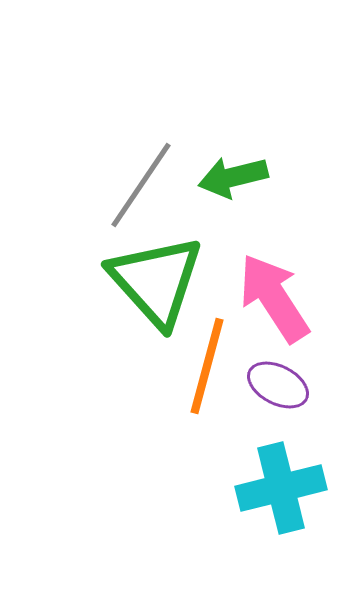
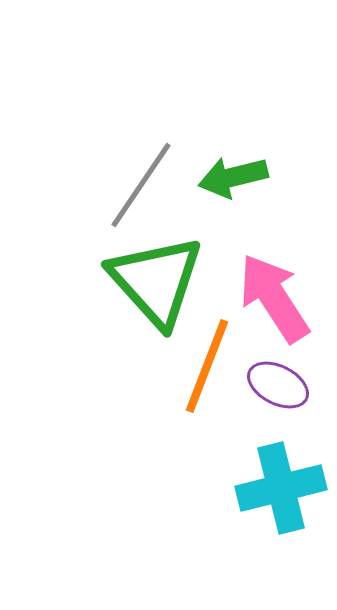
orange line: rotated 6 degrees clockwise
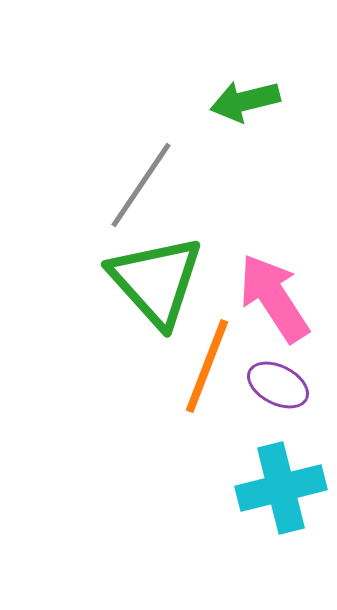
green arrow: moved 12 px right, 76 px up
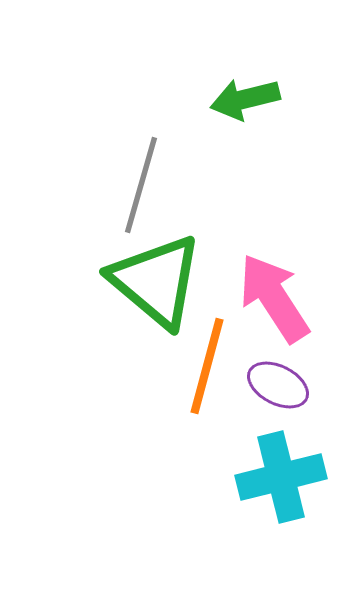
green arrow: moved 2 px up
gray line: rotated 18 degrees counterclockwise
green triangle: rotated 8 degrees counterclockwise
orange line: rotated 6 degrees counterclockwise
cyan cross: moved 11 px up
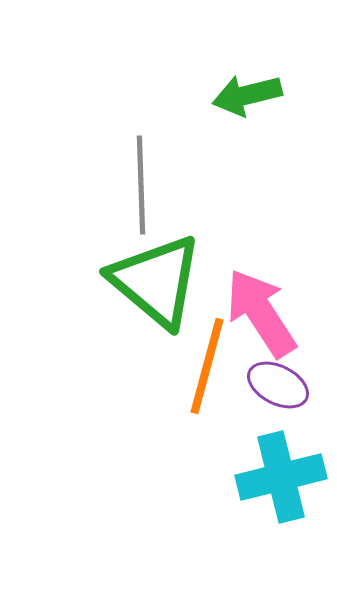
green arrow: moved 2 px right, 4 px up
gray line: rotated 18 degrees counterclockwise
pink arrow: moved 13 px left, 15 px down
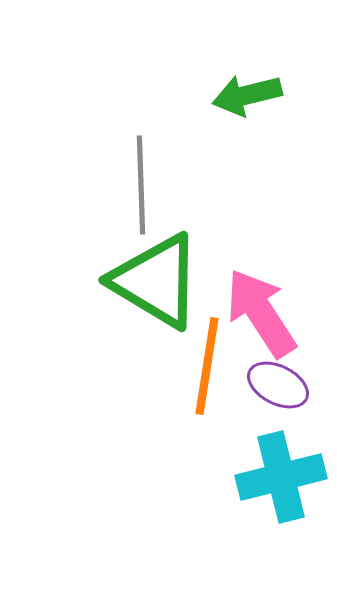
green triangle: rotated 9 degrees counterclockwise
orange line: rotated 6 degrees counterclockwise
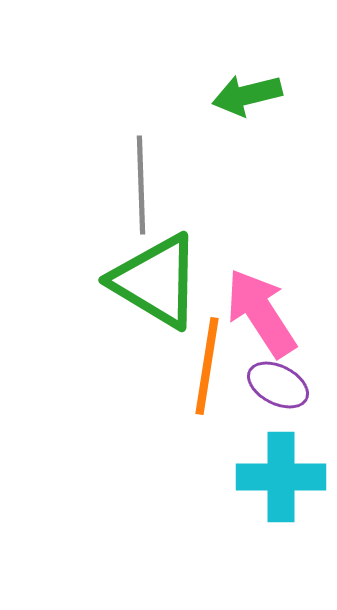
cyan cross: rotated 14 degrees clockwise
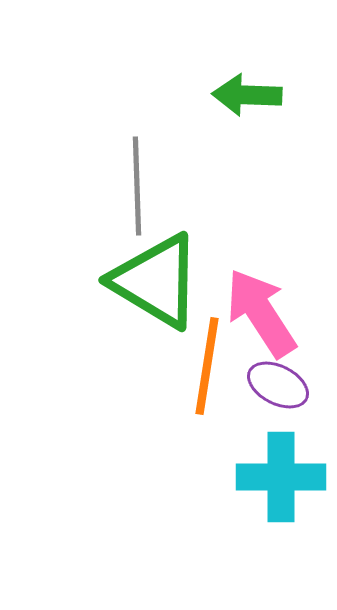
green arrow: rotated 16 degrees clockwise
gray line: moved 4 px left, 1 px down
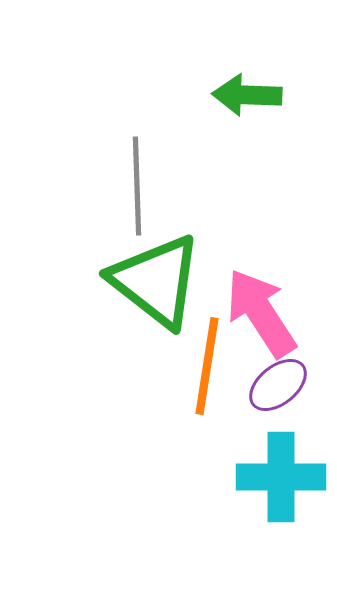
green triangle: rotated 7 degrees clockwise
purple ellipse: rotated 66 degrees counterclockwise
